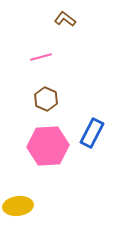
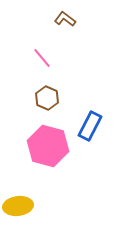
pink line: moved 1 px right, 1 px down; rotated 65 degrees clockwise
brown hexagon: moved 1 px right, 1 px up
blue rectangle: moved 2 px left, 7 px up
pink hexagon: rotated 18 degrees clockwise
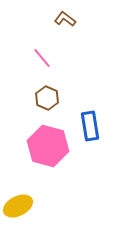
blue rectangle: rotated 36 degrees counterclockwise
yellow ellipse: rotated 20 degrees counterclockwise
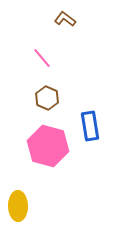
yellow ellipse: rotated 64 degrees counterclockwise
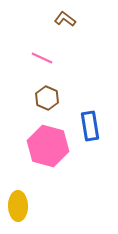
pink line: rotated 25 degrees counterclockwise
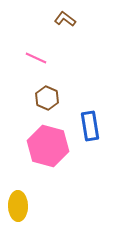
pink line: moved 6 px left
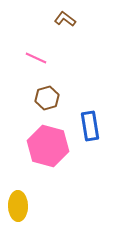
brown hexagon: rotated 20 degrees clockwise
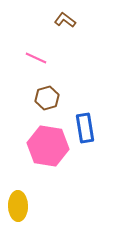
brown L-shape: moved 1 px down
blue rectangle: moved 5 px left, 2 px down
pink hexagon: rotated 6 degrees counterclockwise
